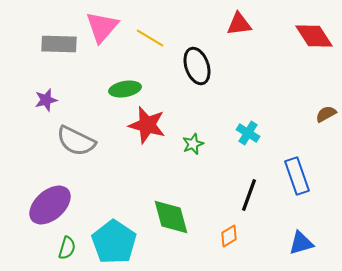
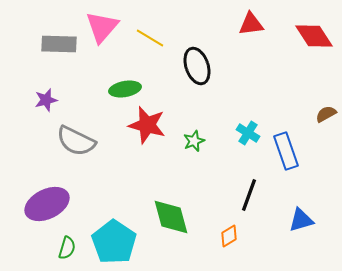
red triangle: moved 12 px right
green star: moved 1 px right, 3 px up
blue rectangle: moved 11 px left, 25 px up
purple ellipse: moved 3 px left, 1 px up; rotated 15 degrees clockwise
blue triangle: moved 23 px up
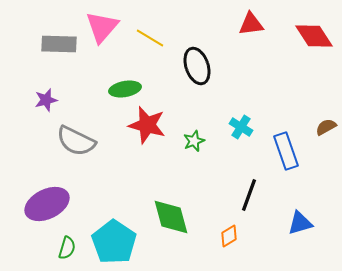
brown semicircle: moved 13 px down
cyan cross: moved 7 px left, 6 px up
blue triangle: moved 1 px left, 3 px down
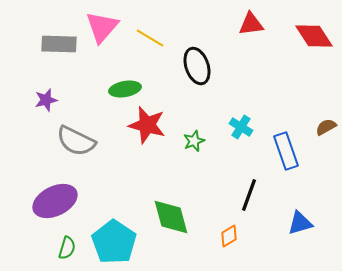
purple ellipse: moved 8 px right, 3 px up
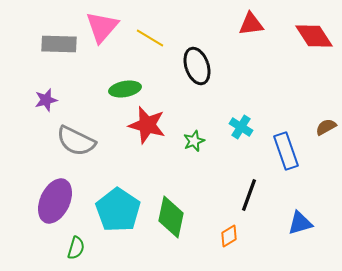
purple ellipse: rotated 39 degrees counterclockwise
green diamond: rotated 27 degrees clockwise
cyan pentagon: moved 4 px right, 32 px up
green semicircle: moved 9 px right
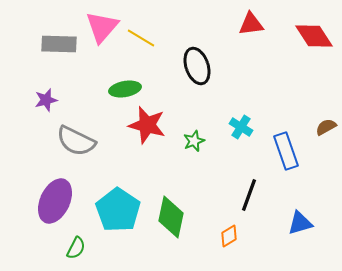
yellow line: moved 9 px left
green semicircle: rotated 10 degrees clockwise
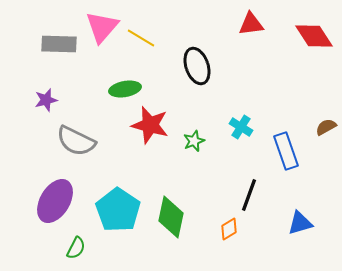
red star: moved 3 px right
purple ellipse: rotated 6 degrees clockwise
orange diamond: moved 7 px up
